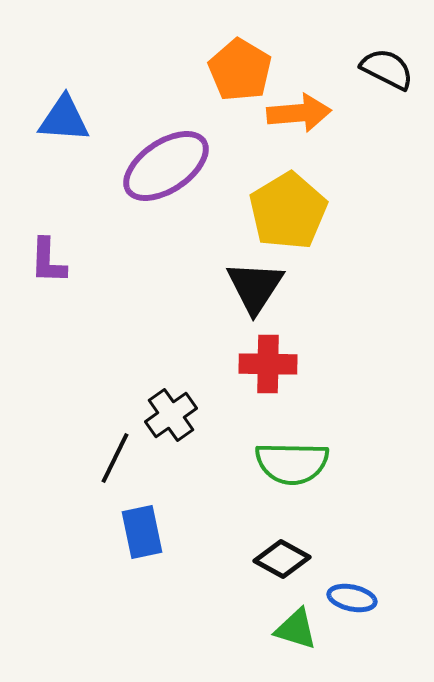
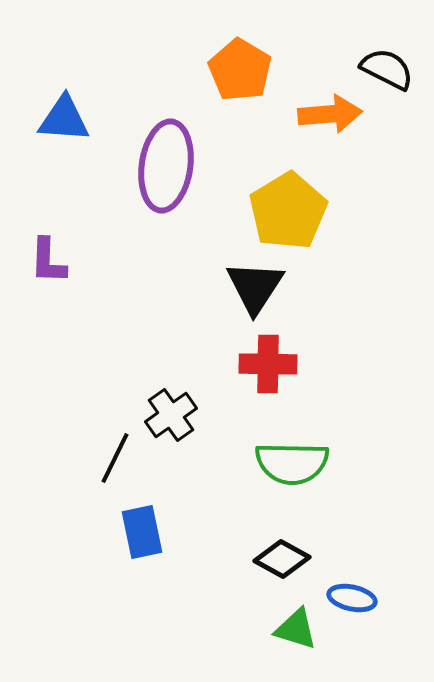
orange arrow: moved 31 px right, 1 px down
purple ellipse: rotated 48 degrees counterclockwise
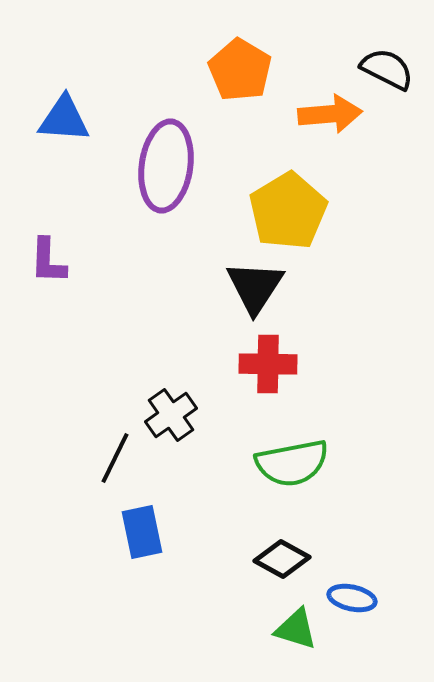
green semicircle: rotated 12 degrees counterclockwise
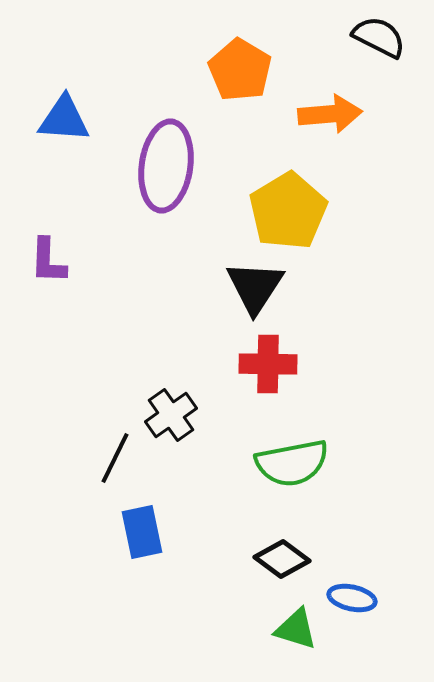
black semicircle: moved 8 px left, 32 px up
black diamond: rotated 8 degrees clockwise
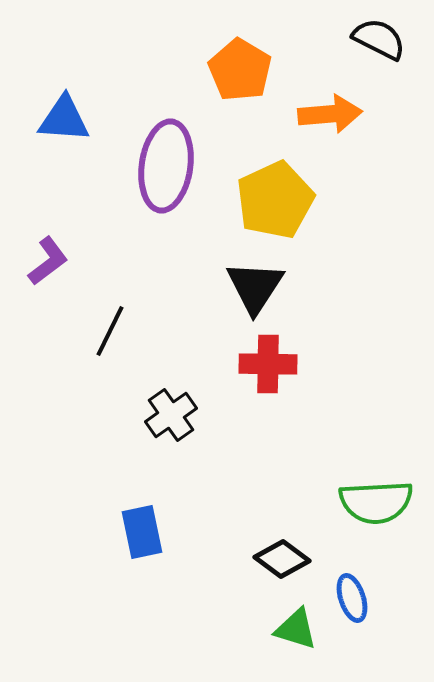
black semicircle: moved 2 px down
yellow pentagon: moved 13 px left, 11 px up; rotated 6 degrees clockwise
purple L-shape: rotated 129 degrees counterclockwise
black line: moved 5 px left, 127 px up
green semicircle: moved 84 px right, 39 px down; rotated 8 degrees clockwise
blue ellipse: rotated 60 degrees clockwise
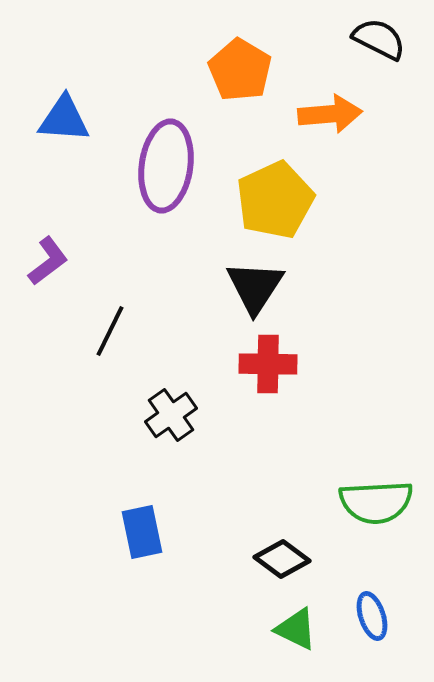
blue ellipse: moved 20 px right, 18 px down
green triangle: rotated 9 degrees clockwise
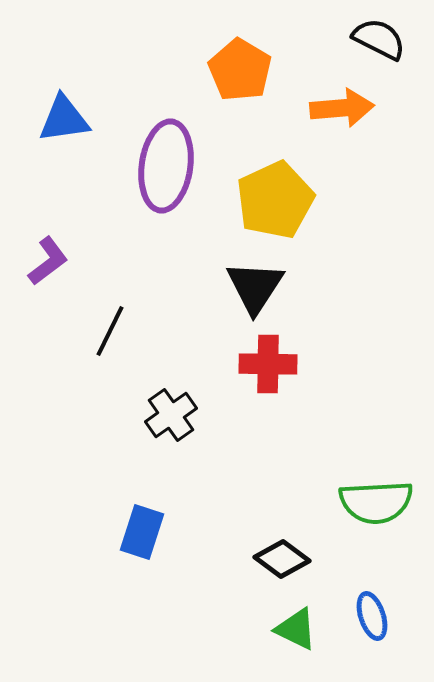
orange arrow: moved 12 px right, 6 px up
blue triangle: rotated 12 degrees counterclockwise
blue rectangle: rotated 30 degrees clockwise
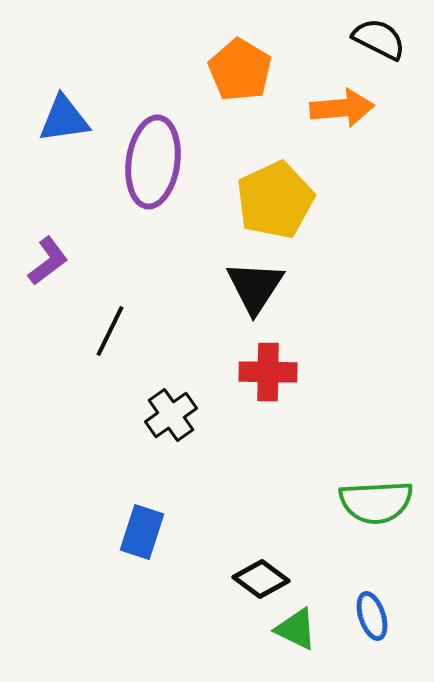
purple ellipse: moved 13 px left, 4 px up
red cross: moved 8 px down
black diamond: moved 21 px left, 20 px down
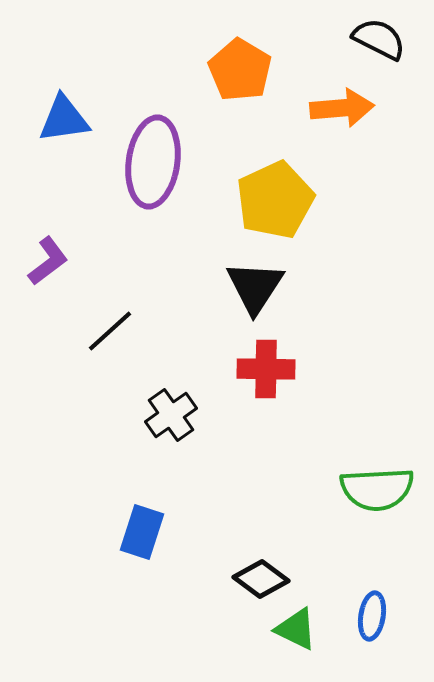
black line: rotated 22 degrees clockwise
red cross: moved 2 px left, 3 px up
green semicircle: moved 1 px right, 13 px up
blue ellipse: rotated 27 degrees clockwise
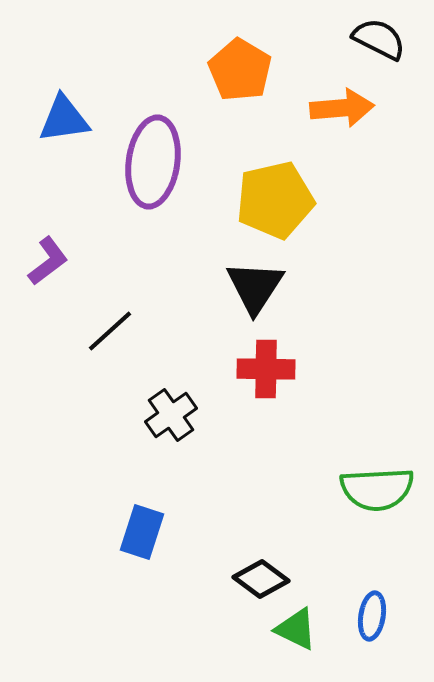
yellow pentagon: rotated 12 degrees clockwise
